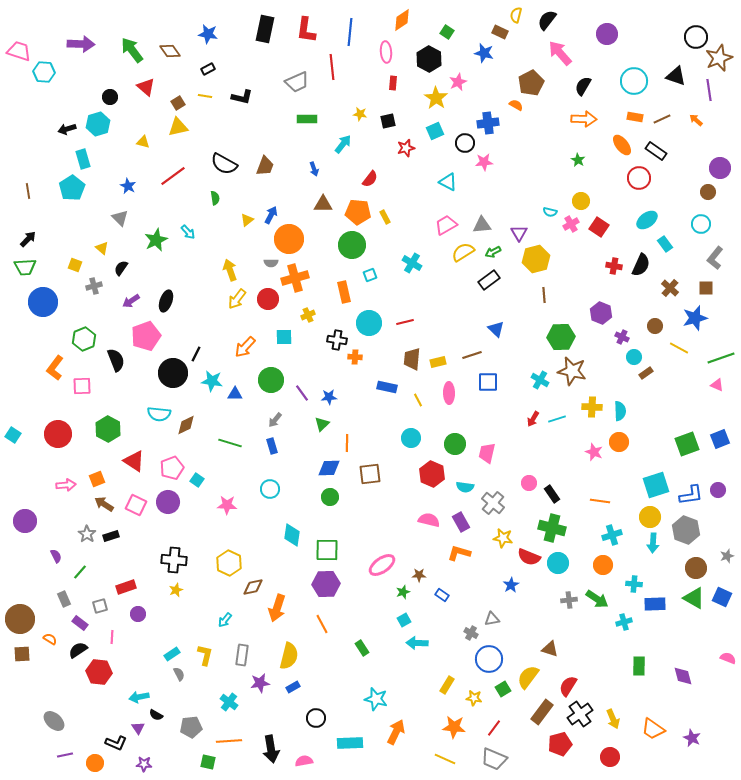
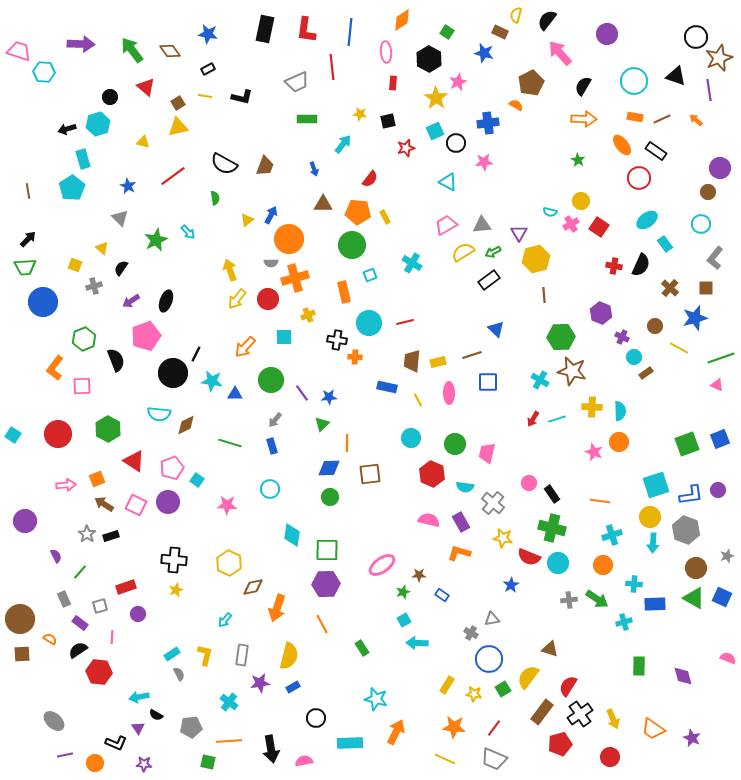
black circle at (465, 143): moved 9 px left
brown trapezoid at (412, 359): moved 2 px down
yellow star at (474, 698): moved 4 px up
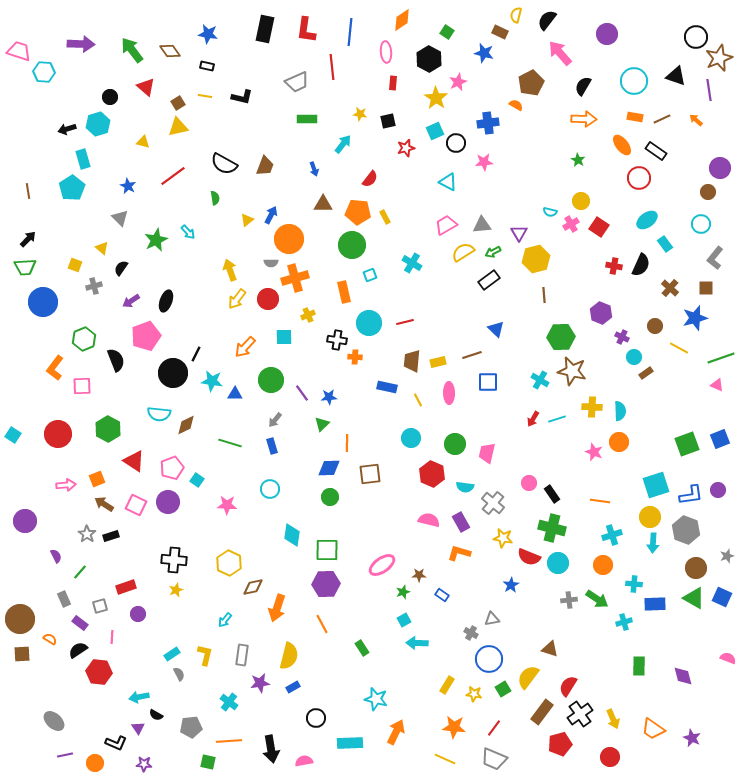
black rectangle at (208, 69): moved 1 px left, 3 px up; rotated 40 degrees clockwise
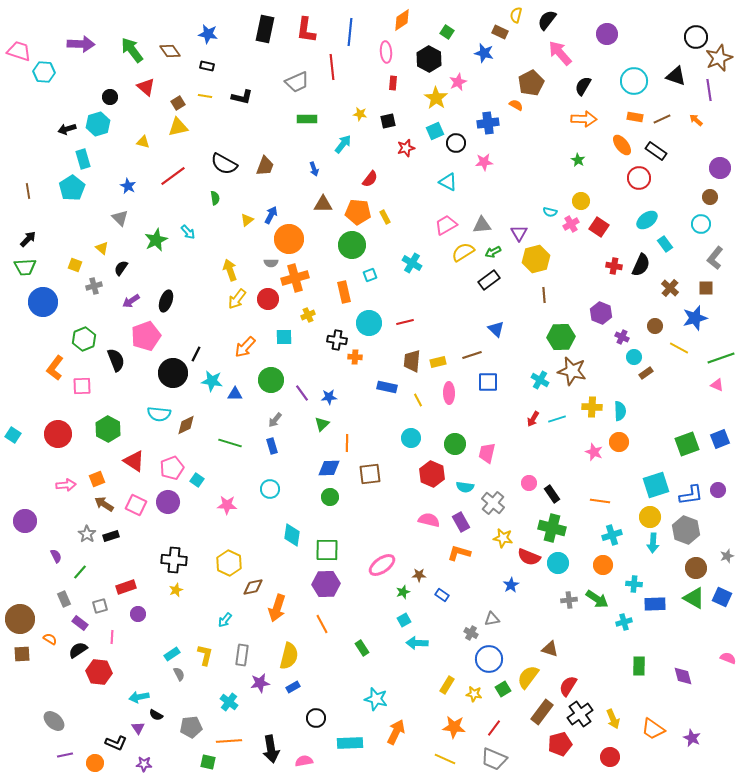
brown circle at (708, 192): moved 2 px right, 5 px down
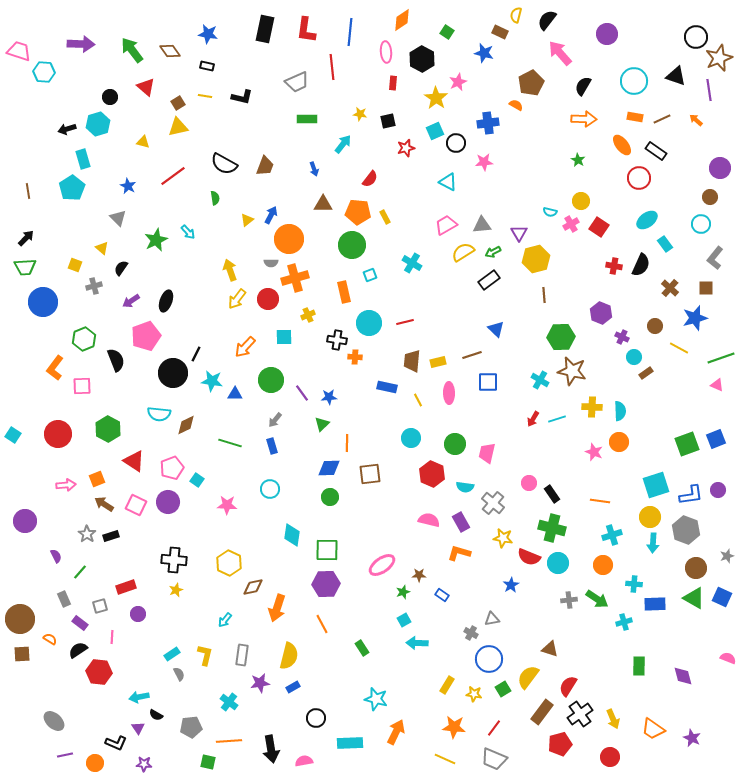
black hexagon at (429, 59): moved 7 px left
gray triangle at (120, 218): moved 2 px left
black arrow at (28, 239): moved 2 px left, 1 px up
blue square at (720, 439): moved 4 px left
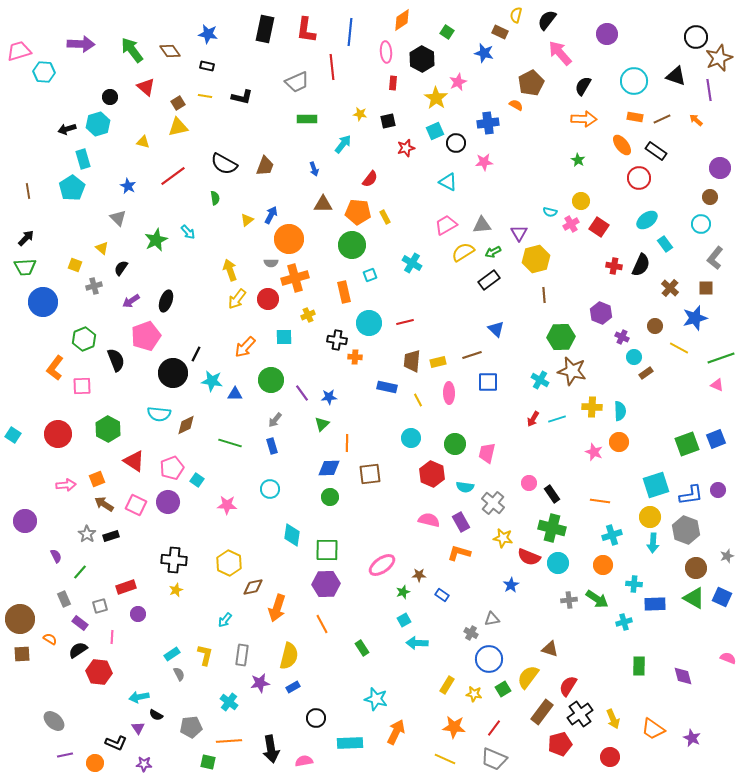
pink trapezoid at (19, 51): rotated 35 degrees counterclockwise
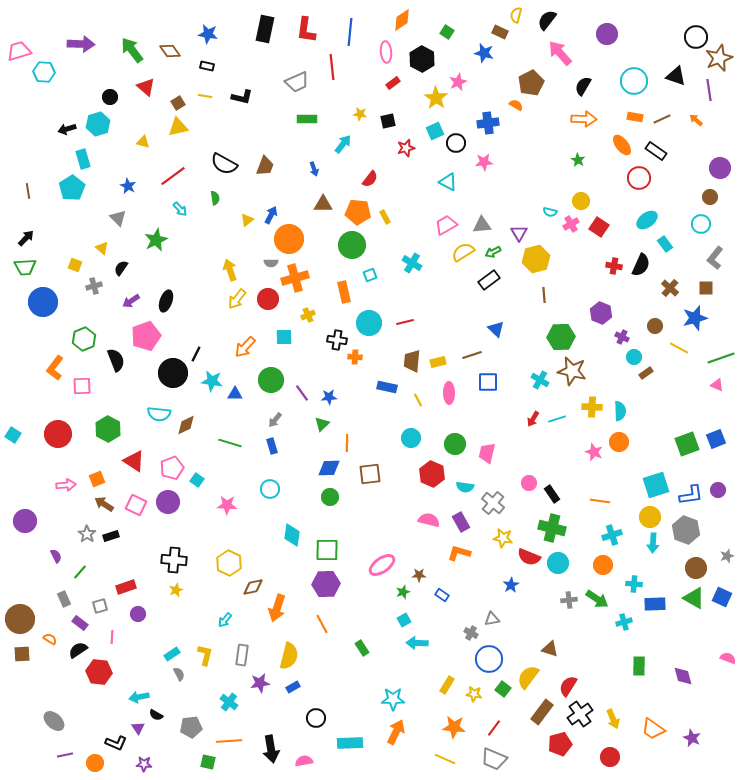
red rectangle at (393, 83): rotated 48 degrees clockwise
cyan arrow at (188, 232): moved 8 px left, 23 px up
green square at (503, 689): rotated 21 degrees counterclockwise
cyan star at (376, 699): moved 17 px right; rotated 15 degrees counterclockwise
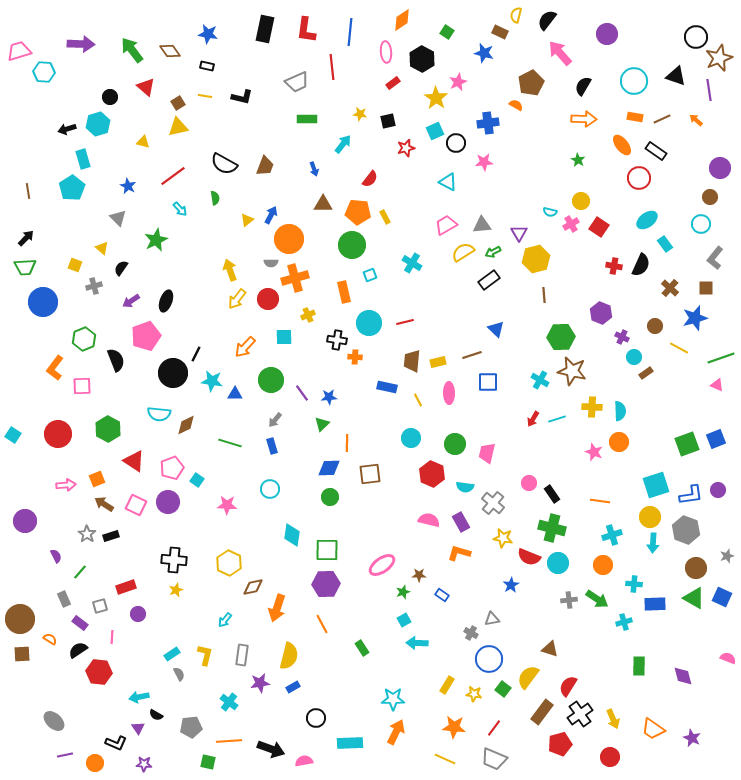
black arrow at (271, 749): rotated 60 degrees counterclockwise
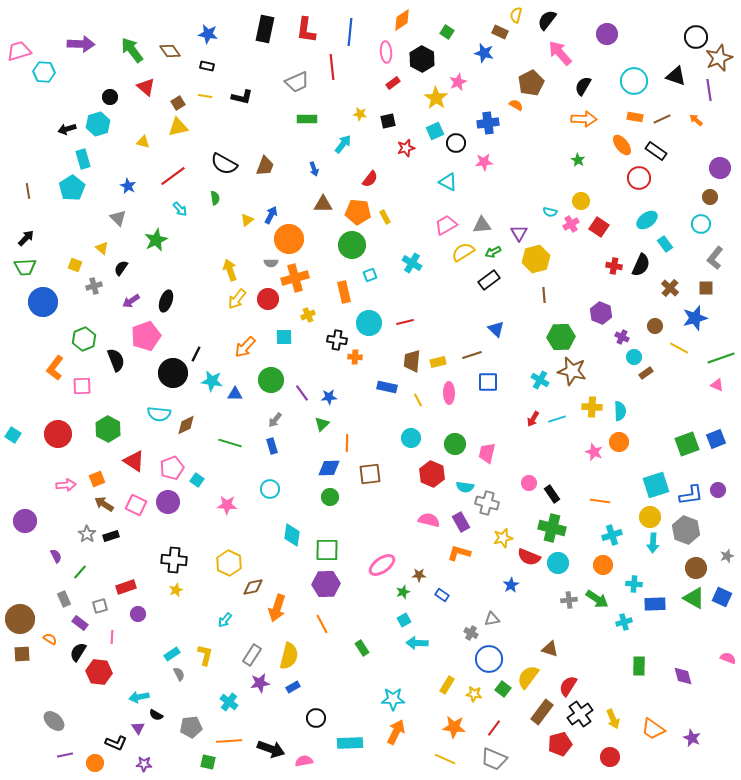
gray cross at (493, 503): moved 6 px left; rotated 25 degrees counterclockwise
yellow star at (503, 538): rotated 24 degrees counterclockwise
black semicircle at (78, 650): moved 2 px down; rotated 24 degrees counterclockwise
gray rectangle at (242, 655): moved 10 px right; rotated 25 degrees clockwise
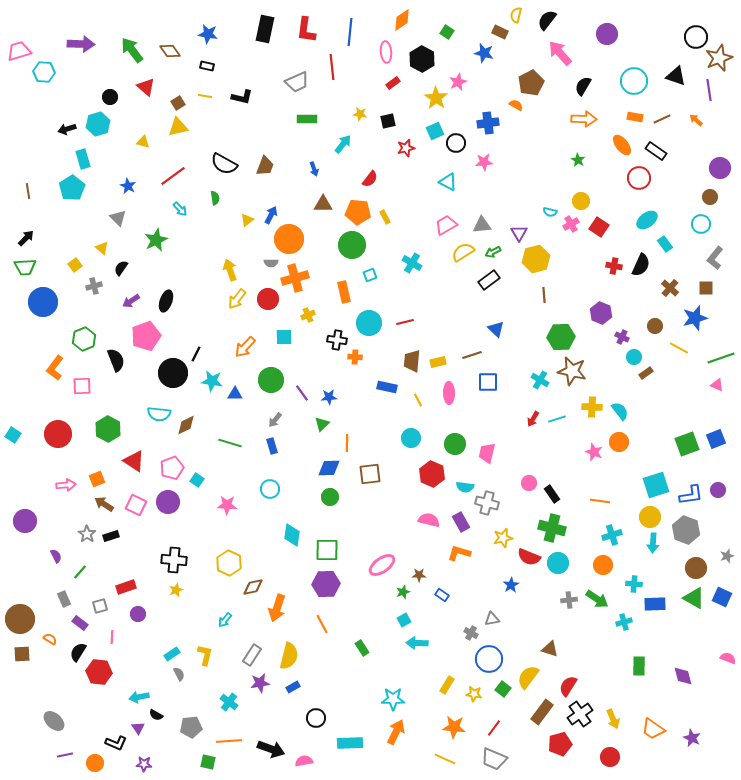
yellow square at (75, 265): rotated 32 degrees clockwise
cyan semicircle at (620, 411): rotated 36 degrees counterclockwise
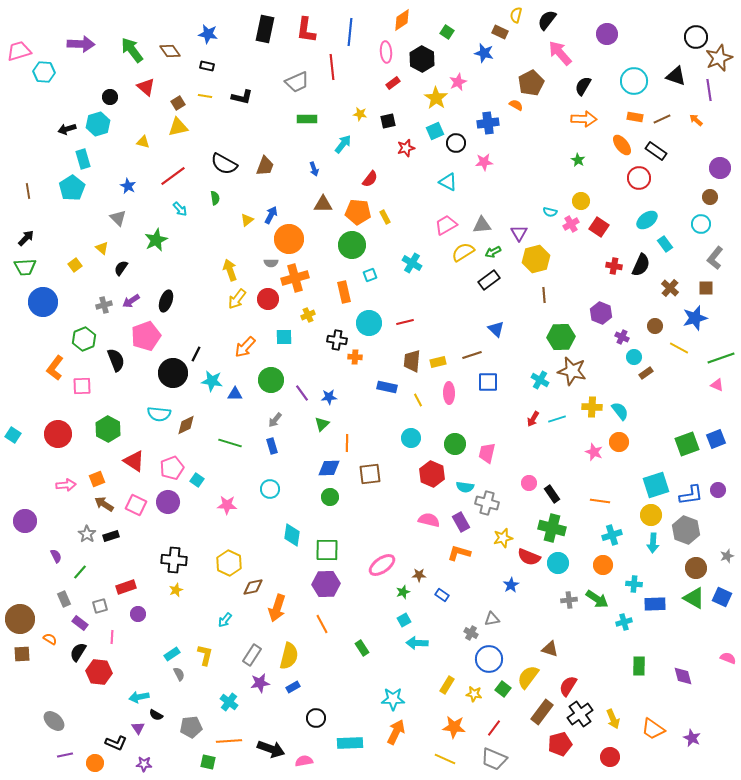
gray cross at (94, 286): moved 10 px right, 19 px down
yellow circle at (650, 517): moved 1 px right, 2 px up
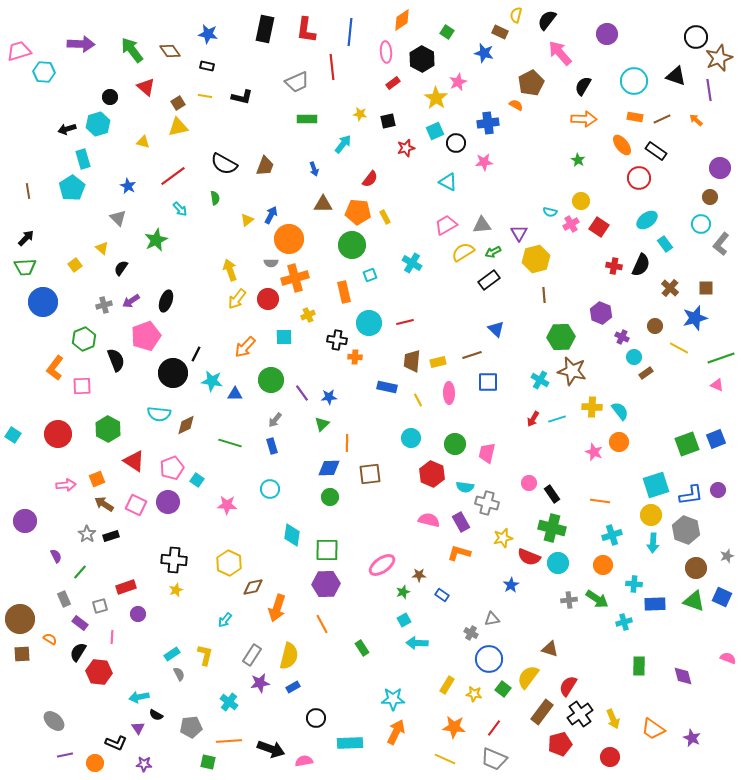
gray L-shape at (715, 258): moved 6 px right, 14 px up
green triangle at (694, 598): moved 3 px down; rotated 10 degrees counterclockwise
